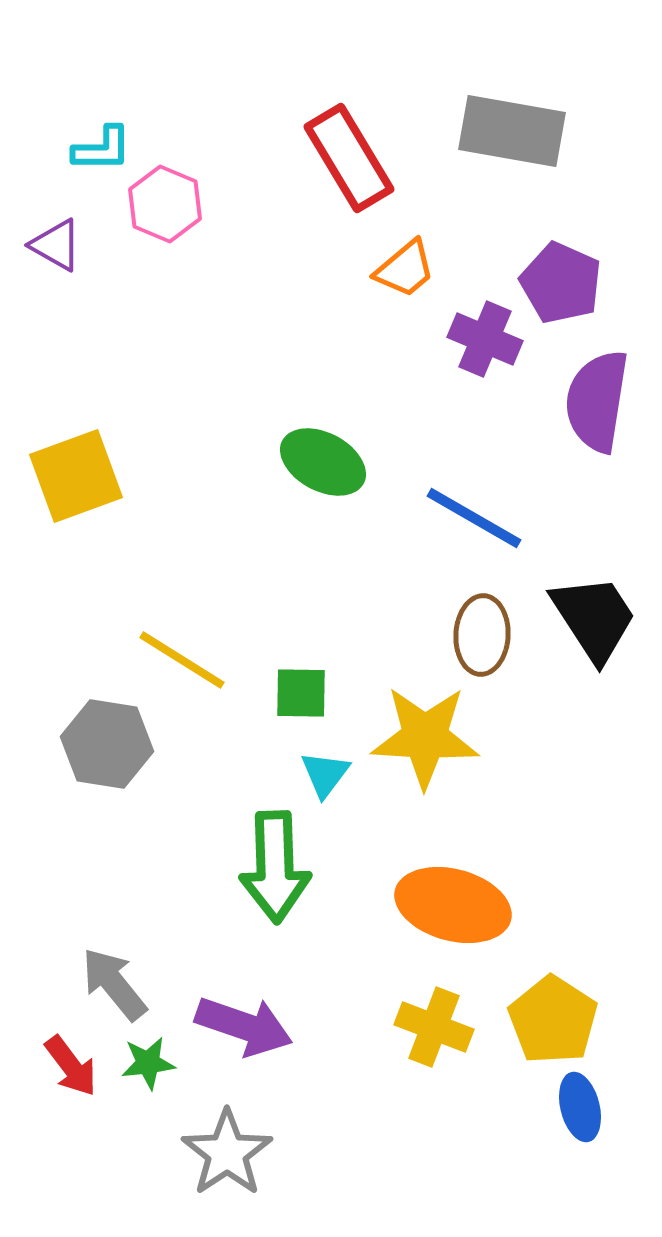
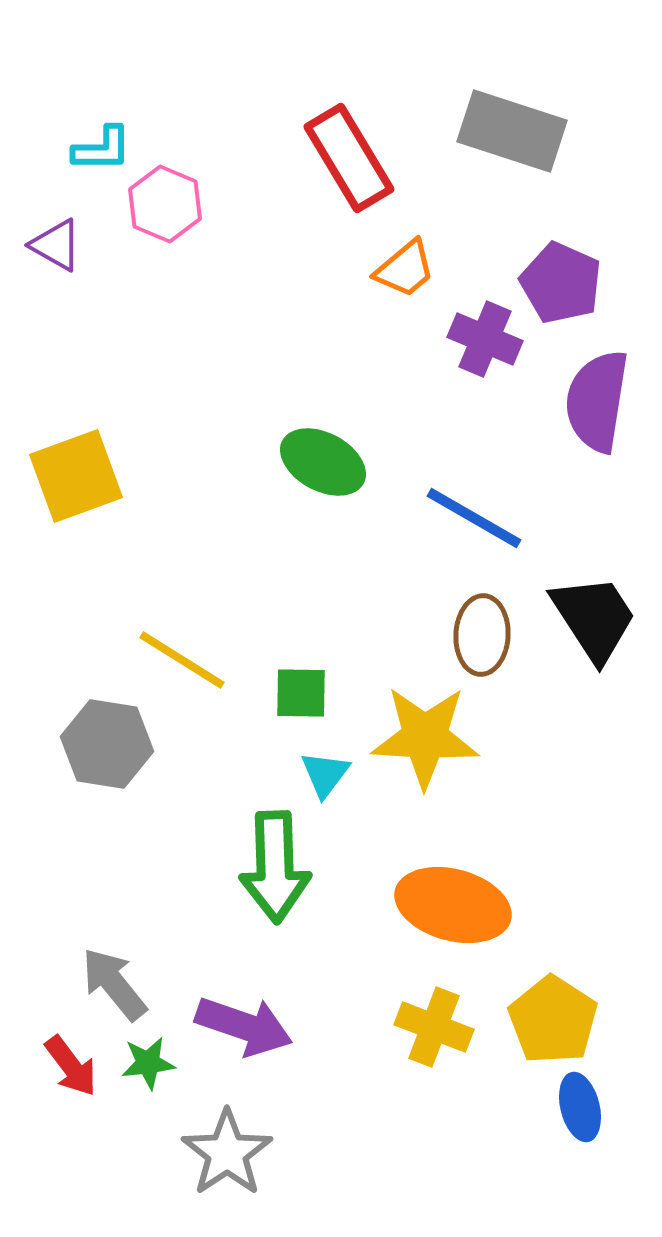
gray rectangle: rotated 8 degrees clockwise
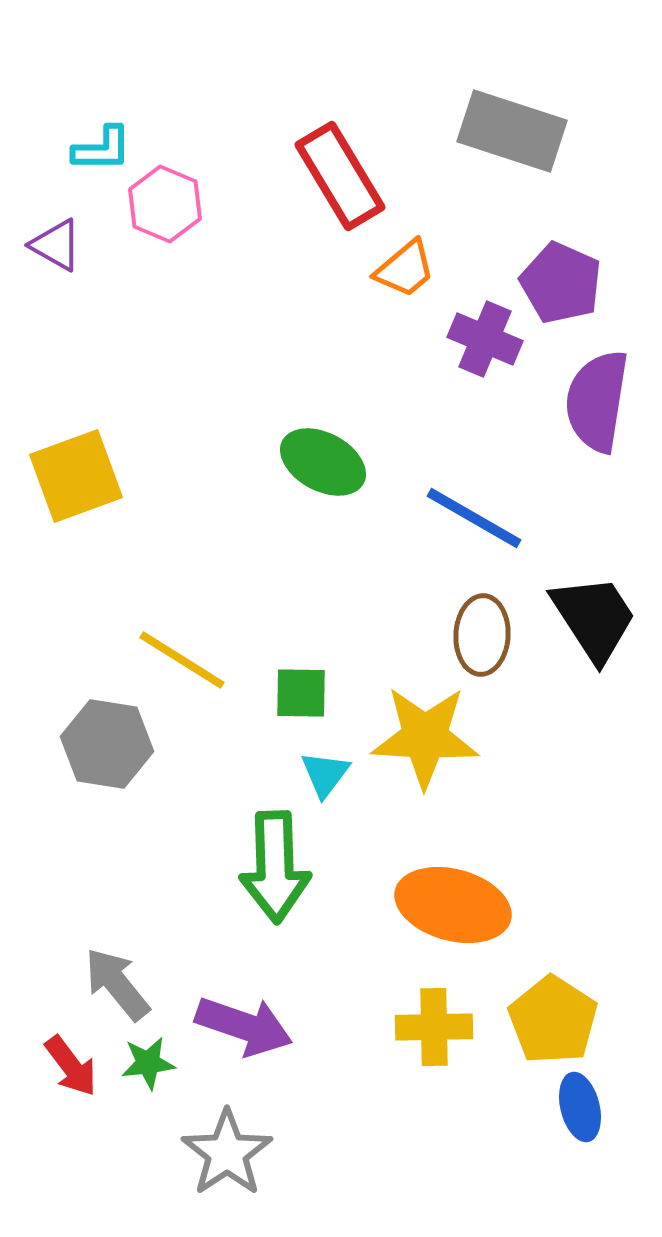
red rectangle: moved 9 px left, 18 px down
gray arrow: moved 3 px right
yellow cross: rotated 22 degrees counterclockwise
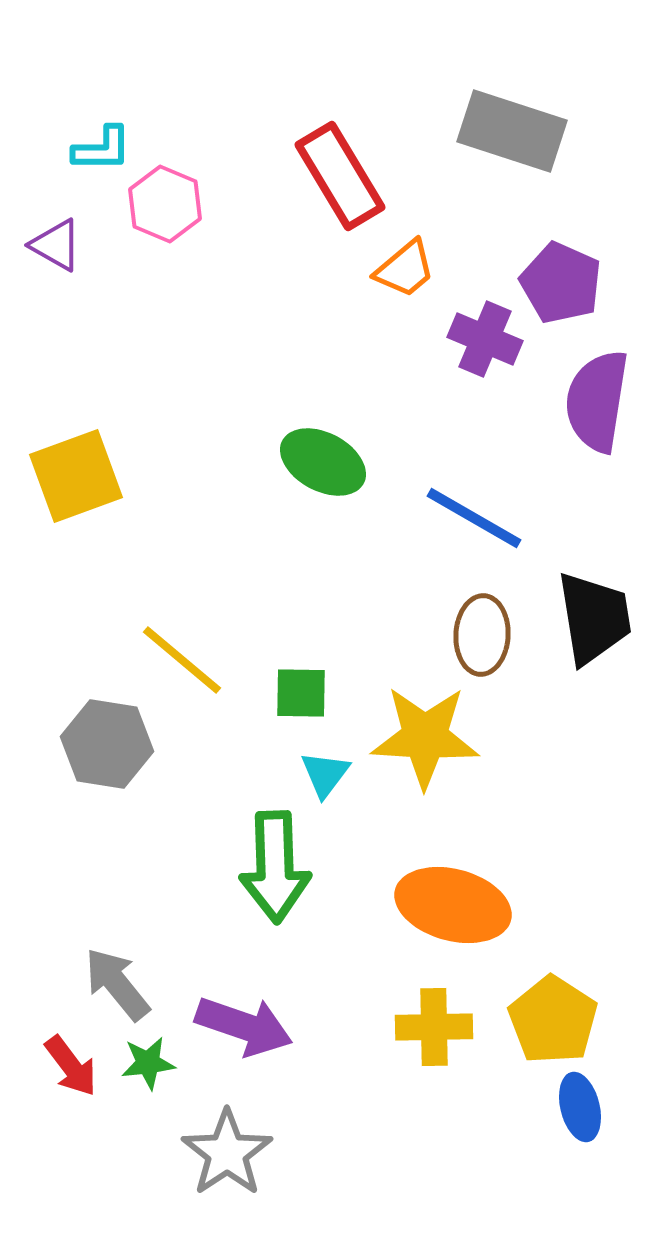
black trapezoid: rotated 24 degrees clockwise
yellow line: rotated 8 degrees clockwise
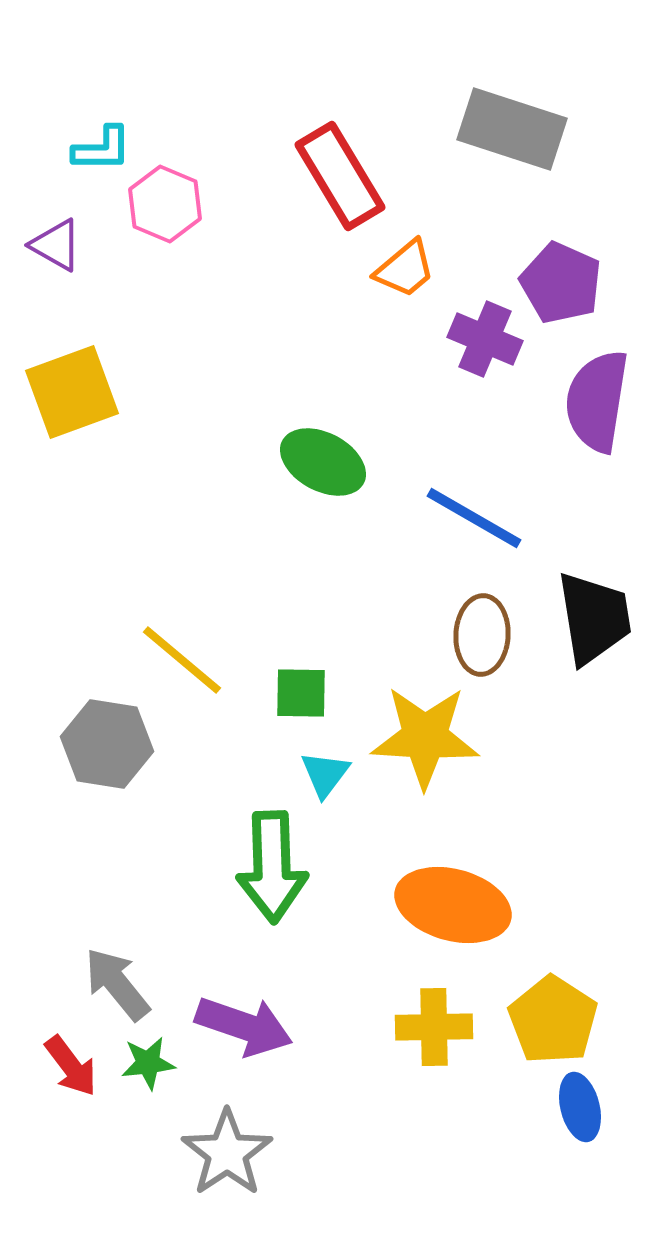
gray rectangle: moved 2 px up
yellow square: moved 4 px left, 84 px up
green arrow: moved 3 px left
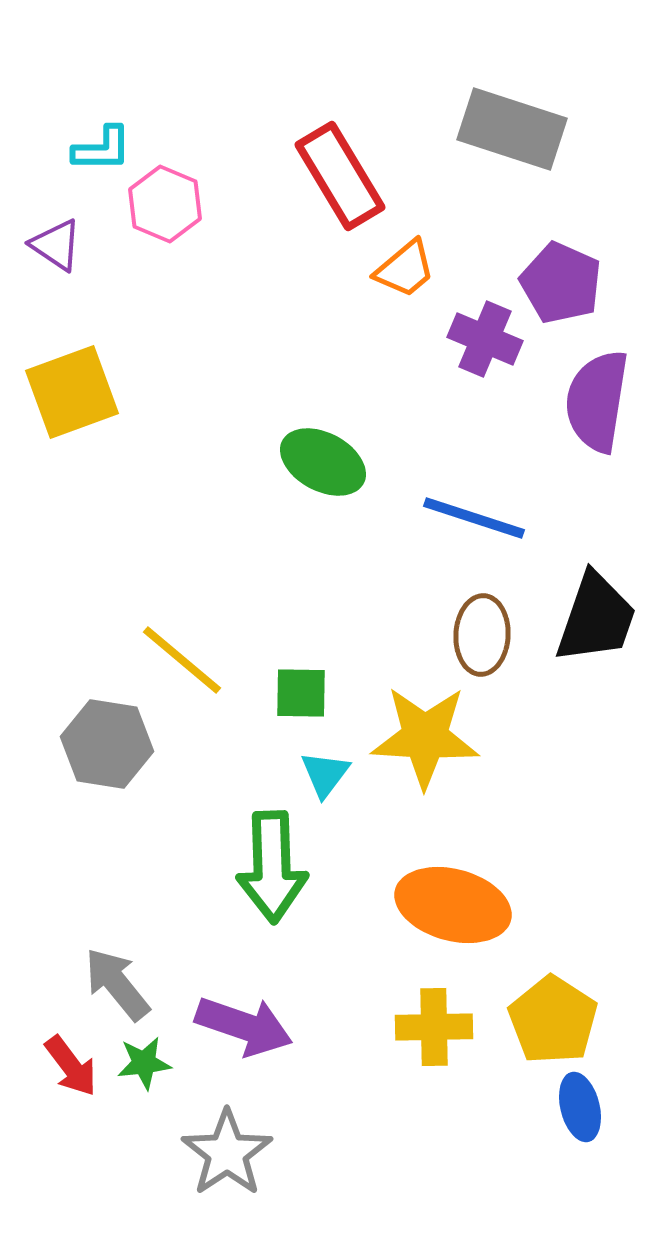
purple triangle: rotated 4 degrees clockwise
blue line: rotated 12 degrees counterclockwise
black trapezoid: moved 2 px right; rotated 28 degrees clockwise
green star: moved 4 px left
